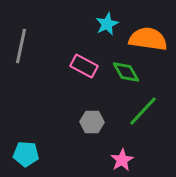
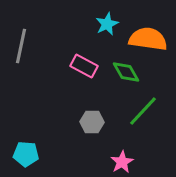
pink star: moved 2 px down
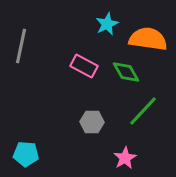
pink star: moved 3 px right, 4 px up
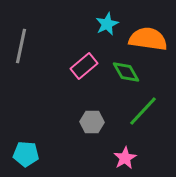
pink rectangle: rotated 68 degrees counterclockwise
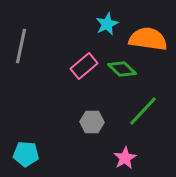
green diamond: moved 4 px left, 3 px up; rotated 16 degrees counterclockwise
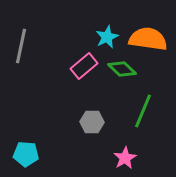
cyan star: moved 13 px down
green line: rotated 20 degrees counterclockwise
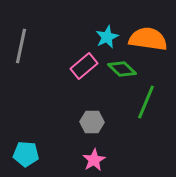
green line: moved 3 px right, 9 px up
pink star: moved 31 px left, 2 px down
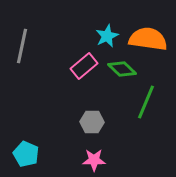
cyan star: moved 1 px up
gray line: moved 1 px right
cyan pentagon: rotated 20 degrees clockwise
pink star: rotated 30 degrees clockwise
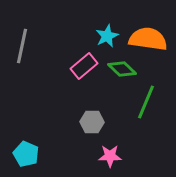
pink star: moved 16 px right, 4 px up
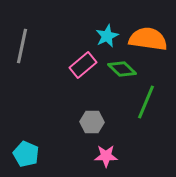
pink rectangle: moved 1 px left, 1 px up
pink star: moved 4 px left
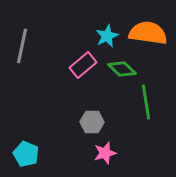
orange semicircle: moved 6 px up
green line: rotated 32 degrees counterclockwise
pink star: moved 1 px left, 3 px up; rotated 15 degrees counterclockwise
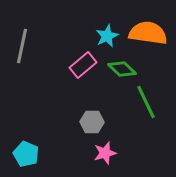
green line: rotated 16 degrees counterclockwise
